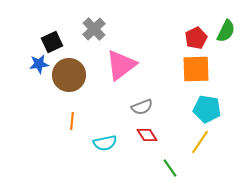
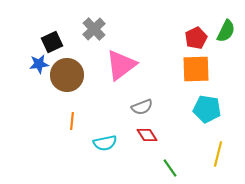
brown circle: moved 2 px left
yellow line: moved 18 px right, 12 px down; rotated 20 degrees counterclockwise
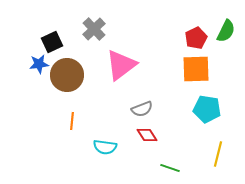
gray semicircle: moved 2 px down
cyan semicircle: moved 4 px down; rotated 20 degrees clockwise
green line: rotated 36 degrees counterclockwise
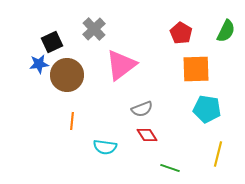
red pentagon: moved 15 px left, 5 px up; rotated 15 degrees counterclockwise
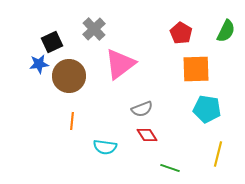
pink triangle: moved 1 px left, 1 px up
brown circle: moved 2 px right, 1 px down
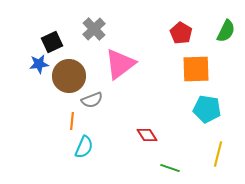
gray semicircle: moved 50 px left, 9 px up
cyan semicircle: moved 21 px left; rotated 75 degrees counterclockwise
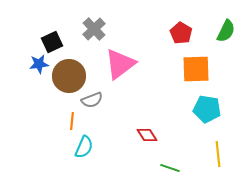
yellow line: rotated 20 degrees counterclockwise
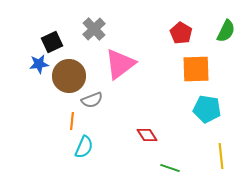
yellow line: moved 3 px right, 2 px down
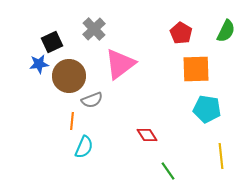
green line: moved 2 px left, 3 px down; rotated 36 degrees clockwise
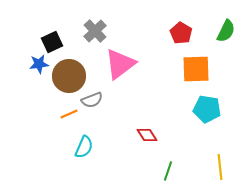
gray cross: moved 1 px right, 2 px down
orange line: moved 3 px left, 7 px up; rotated 60 degrees clockwise
yellow line: moved 1 px left, 11 px down
green line: rotated 54 degrees clockwise
